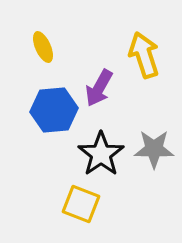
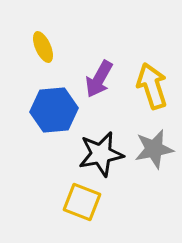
yellow arrow: moved 8 px right, 31 px down
purple arrow: moved 9 px up
gray star: rotated 12 degrees counterclockwise
black star: rotated 24 degrees clockwise
yellow square: moved 1 px right, 2 px up
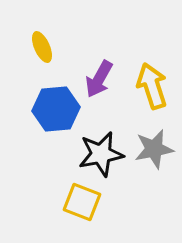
yellow ellipse: moved 1 px left
blue hexagon: moved 2 px right, 1 px up
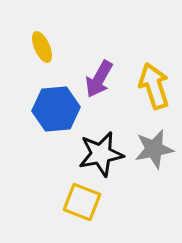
yellow arrow: moved 2 px right
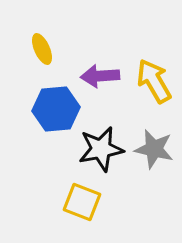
yellow ellipse: moved 2 px down
purple arrow: moved 1 px right, 3 px up; rotated 57 degrees clockwise
yellow arrow: moved 5 px up; rotated 12 degrees counterclockwise
gray star: rotated 24 degrees clockwise
black star: moved 5 px up
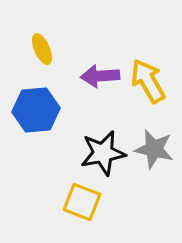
yellow arrow: moved 6 px left
blue hexagon: moved 20 px left, 1 px down
black star: moved 2 px right, 4 px down
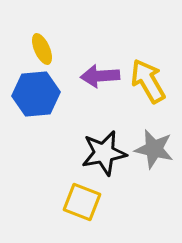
blue hexagon: moved 16 px up
black star: moved 1 px right
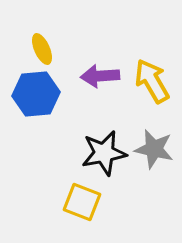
yellow arrow: moved 4 px right
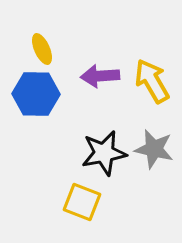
blue hexagon: rotated 6 degrees clockwise
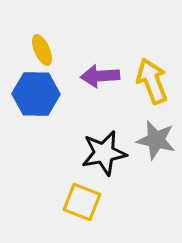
yellow ellipse: moved 1 px down
yellow arrow: rotated 9 degrees clockwise
gray star: moved 2 px right, 9 px up
